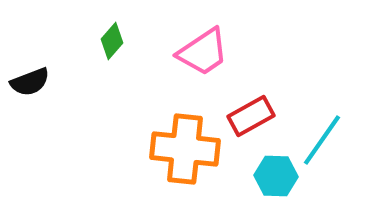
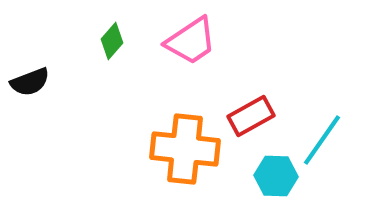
pink trapezoid: moved 12 px left, 11 px up
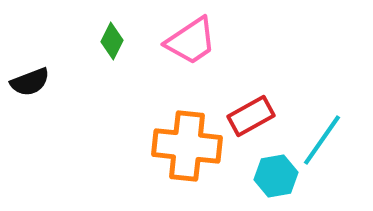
green diamond: rotated 15 degrees counterclockwise
orange cross: moved 2 px right, 3 px up
cyan hexagon: rotated 12 degrees counterclockwise
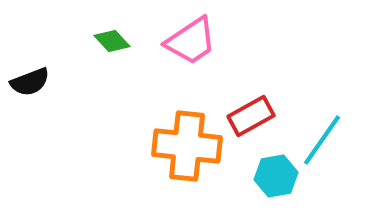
green diamond: rotated 69 degrees counterclockwise
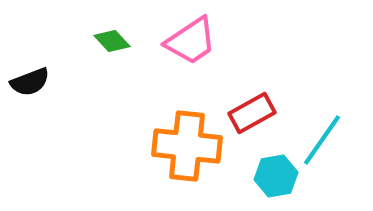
red rectangle: moved 1 px right, 3 px up
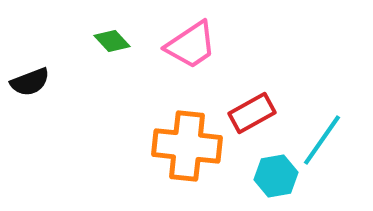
pink trapezoid: moved 4 px down
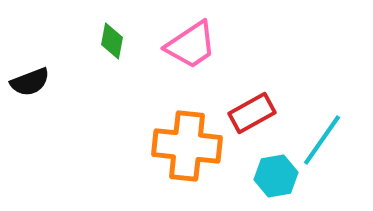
green diamond: rotated 54 degrees clockwise
